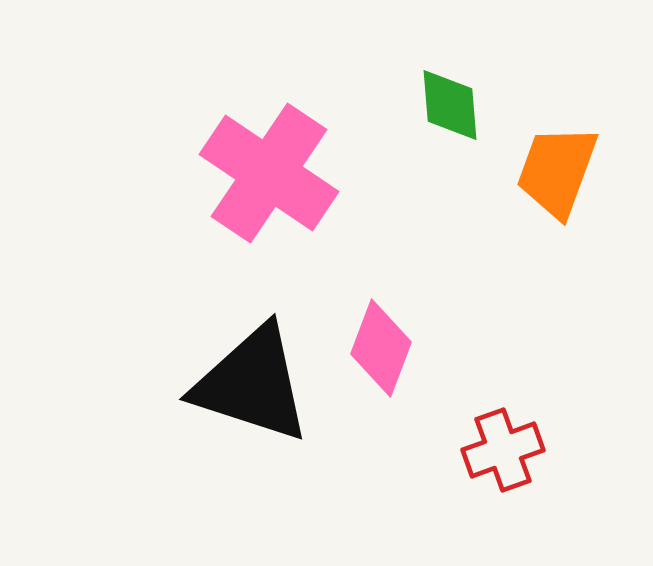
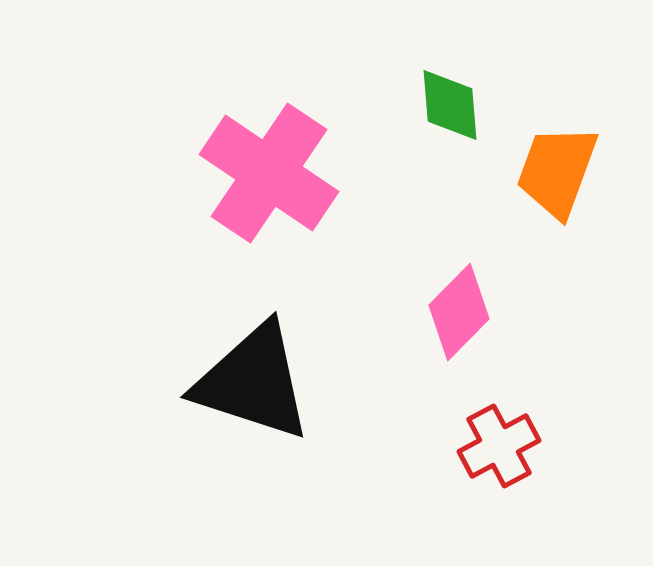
pink diamond: moved 78 px right, 36 px up; rotated 24 degrees clockwise
black triangle: moved 1 px right, 2 px up
red cross: moved 4 px left, 4 px up; rotated 8 degrees counterclockwise
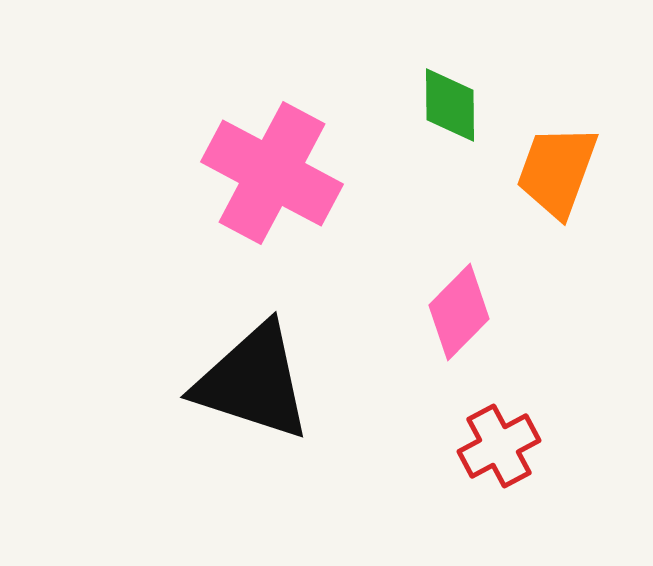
green diamond: rotated 4 degrees clockwise
pink cross: moved 3 px right; rotated 6 degrees counterclockwise
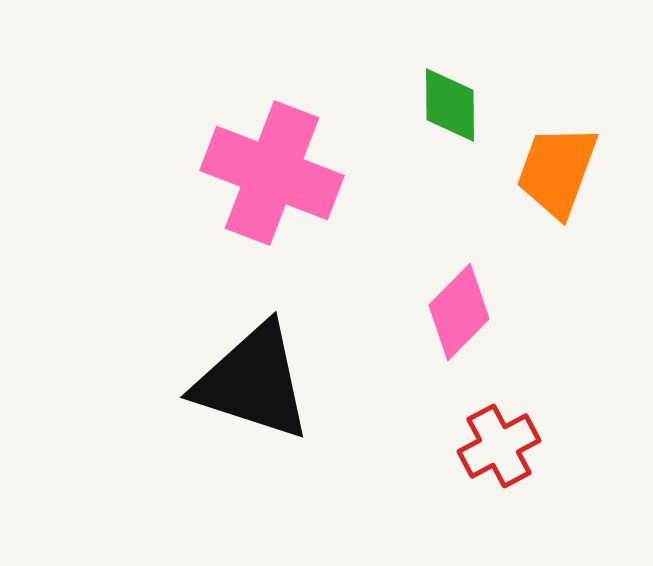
pink cross: rotated 7 degrees counterclockwise
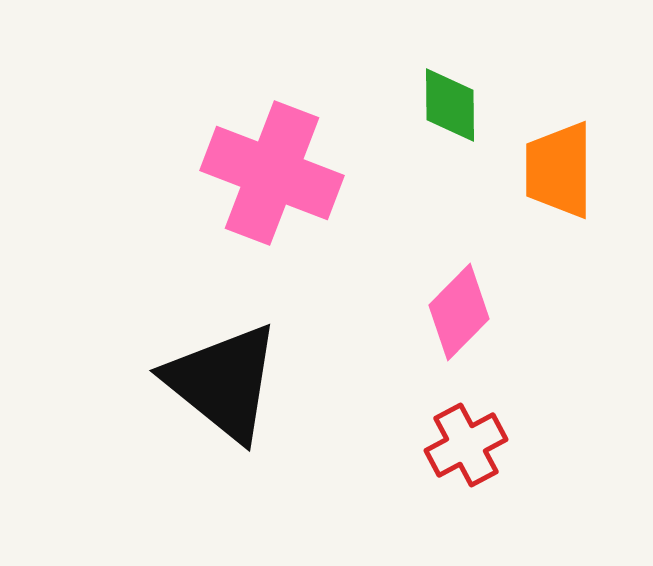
orange trapezoid: moved 2 px right, 1 px up; rotated 20 degrees counterclockwise
black triangle: moved 30 px left; rotated 21 degrees clockwise
red cross: moved 33 px left, 1 px up
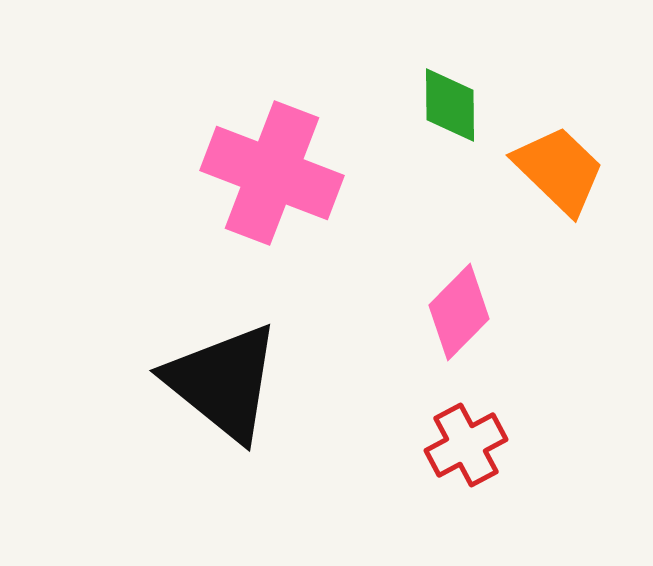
orange trapezoid: rotated 134 degrees clockwise
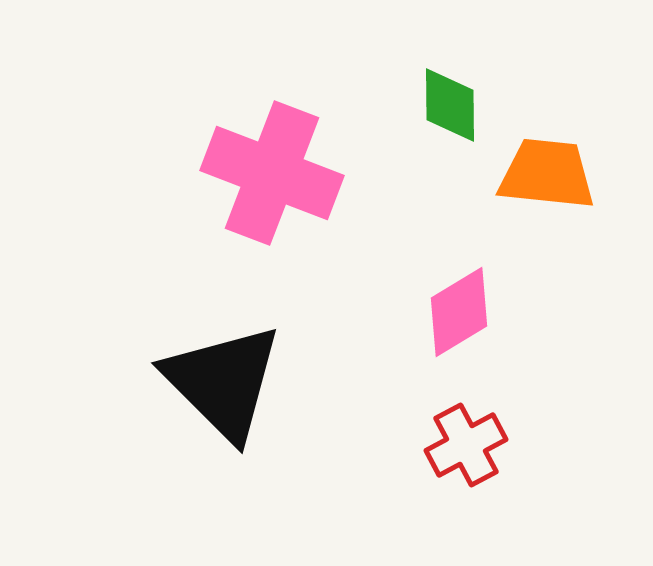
orange trapezoid: moved 12 px left, 4 px down; rotated 38 degrees counterclockwise
pink diamond: rotated 14 degrees clockwise
black triangle: rotated 6 degrees clockwise
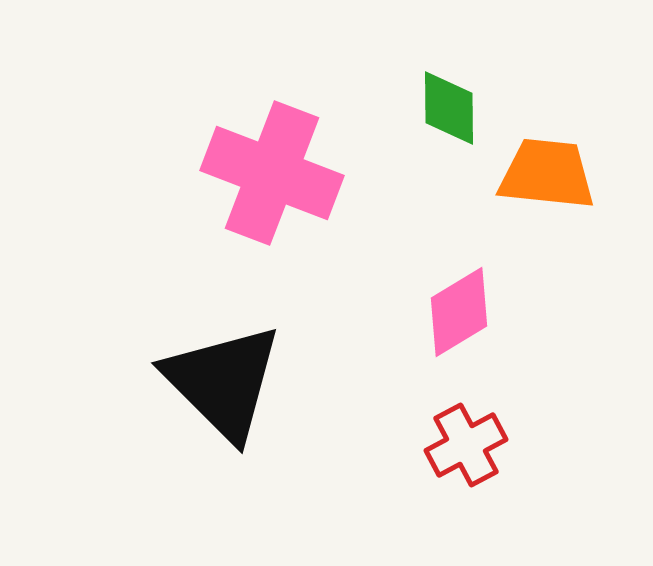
green diamond: moved 1 px left, 3 px down
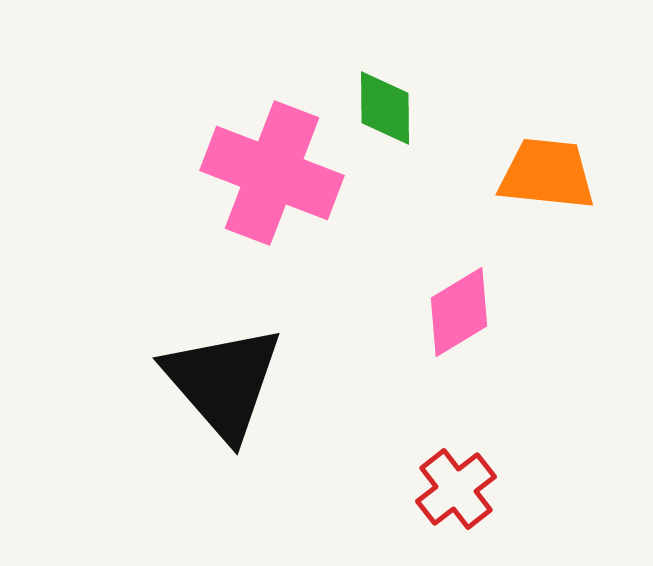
green diamond: moved 64 px left
black triangle: rotated 4 degrees clockwise
red cross: moved 10 px left, 44 px down; rotated 10 degrees counterclockwise
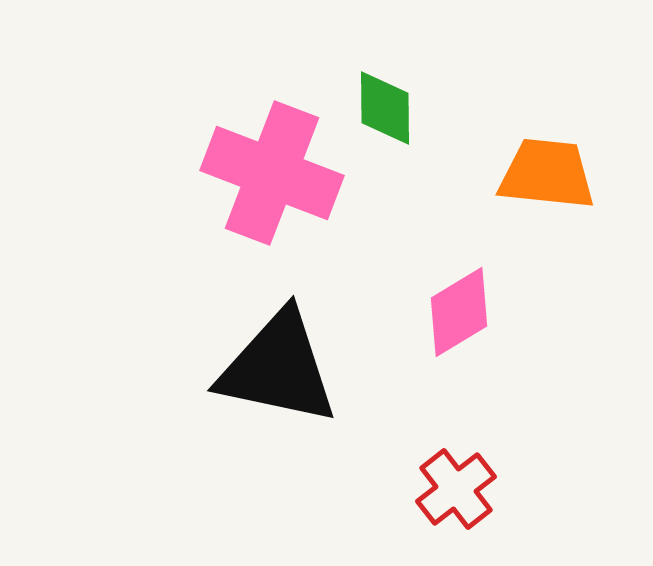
black triangle: moved 55 px right, 14 px up; rotated 37 degrees counterclockwise
